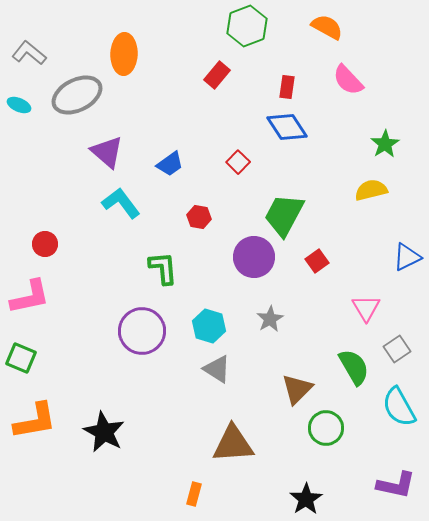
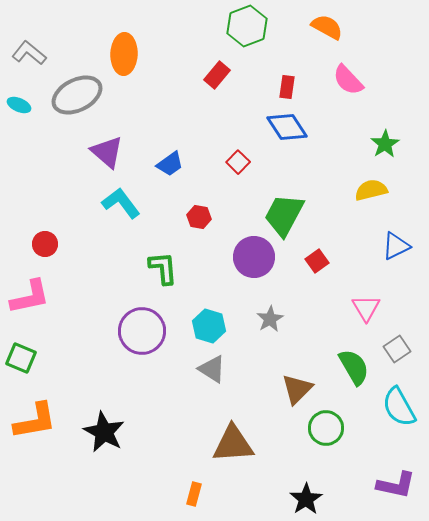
blue triangle at (407, 257): moved 11 px left, 11 px up
gray triangle at (217, 369): moved 5 px left
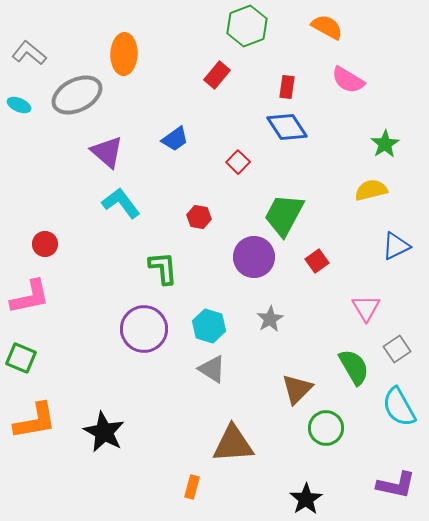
pink semicircle at (348, 80): rotated 16 degrees counterclockwise
blue trapezoid at (170, 164): moved 5 px right, 25 px up
purple circle at (142, 331): moved 2 px right, 2 px up
orange rectangle at (194, 494): moved 2 px left, 7 px up
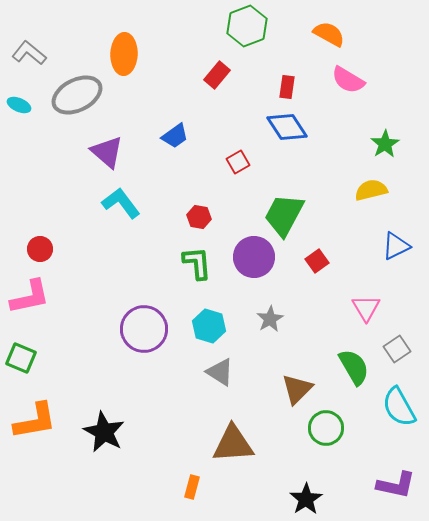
orange semicircle at (327, 27): moved 2 px right, 7 px down
blue trapezoid at (175, 139): moved 3 px up
red square at (238, 162): rotated 15 degrees clockwise
red circle at (45, 244): moved 5 px left, 5 px down
green L-shape at (163, 268): moved 34 px right, 5 px up
gray triangle at (212, 369): moved 8 px right, 3 px down
